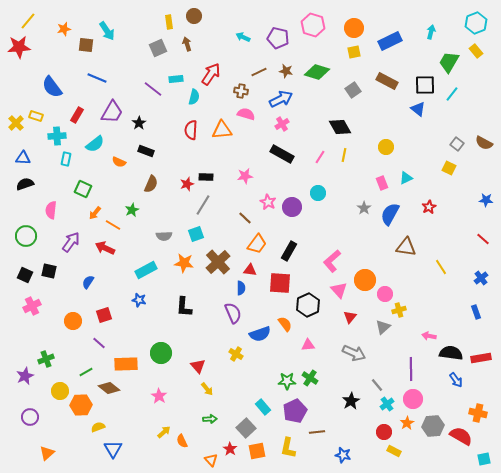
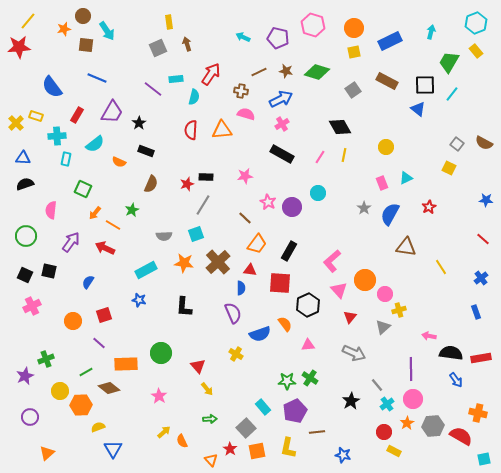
brown circle at (194, 16): moved 111 px left
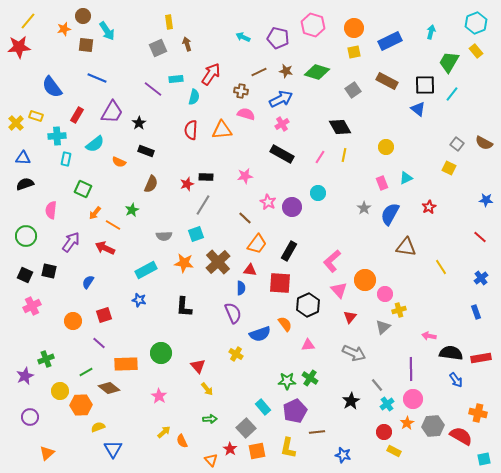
red line at (483, 239): moved 3 px left, 2 px up
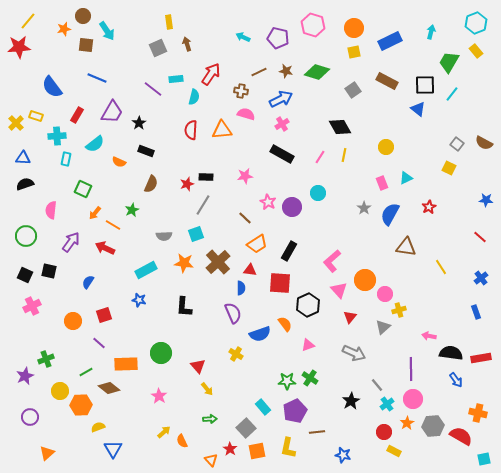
orange trapezoid at (257, 244): rotated 20 degrees clockwise
pink triangle at (308, 345): rotated 16 degrees counterclockwise
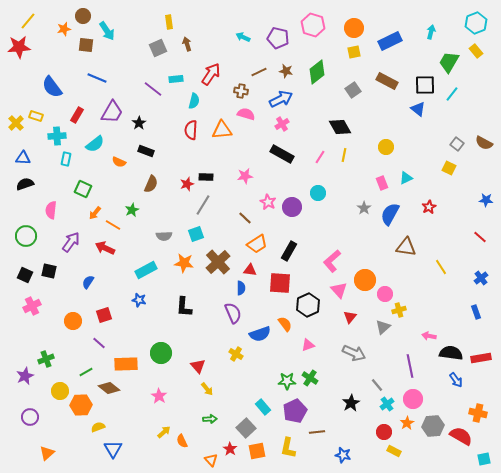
green diamond at (317, 72): rotated 55 degrees counterclockwise
cyan semicircle at (194, 97): moved 4 px down
purple line at (411, 369): moved 1 px left, 3 px up; rotated 10 degrees counterclockwise
black star at (351, 401): moved 2 px down
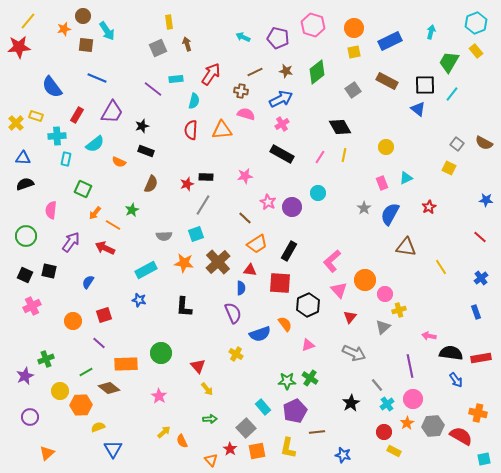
brown line at (259, 72): moved 4 px left
black star at (139, 123): moved 3 px right, 3 px down; rotated 16 degrees clockwise
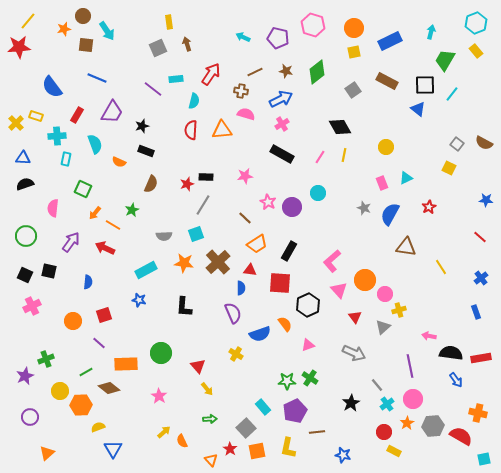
green trapezoid at (449, 62): moved 4 px left, 2 px up
cyan semicircle at (95, 144): rotated 72 degrees counterclockwise
gray star at (364, 208): rotated 16 degrees counterclockwise
pink semicircle at (51, 210): moved 2 px right, 2 px up
blue semicircle at (88, 282): rotated 152 degrees clockwise
red triangle at (350, 317): moved 5 px right; rotated 16 degrees counterclockwise
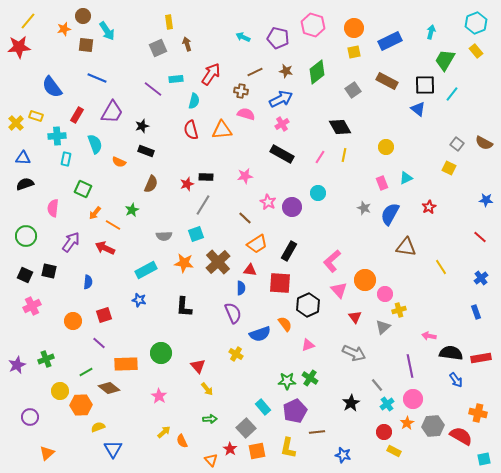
red semicircle at (191, 130): rotated 18 degrees counterclockwise
purple star at (25, 376): moved 8 px left, 11 px up
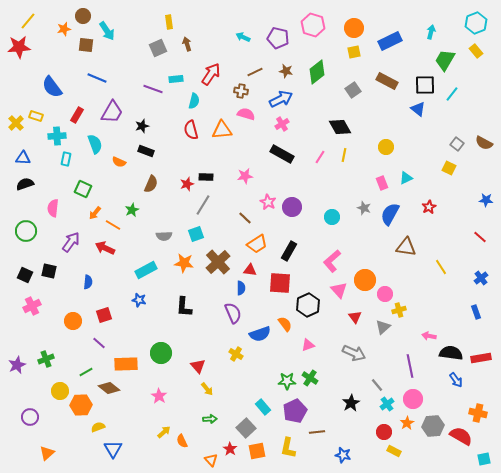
purple line at (153, 89): rotated 18 degrees counterclockwise
cyan circle at (318, 193): moved 14 px right, 24 px down
green circle at (26, 236): moved 5 px up
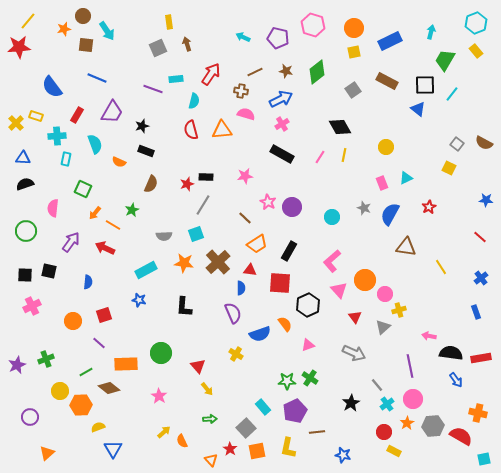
black square at (25, 275): rotated 21 degrees counterclockwise
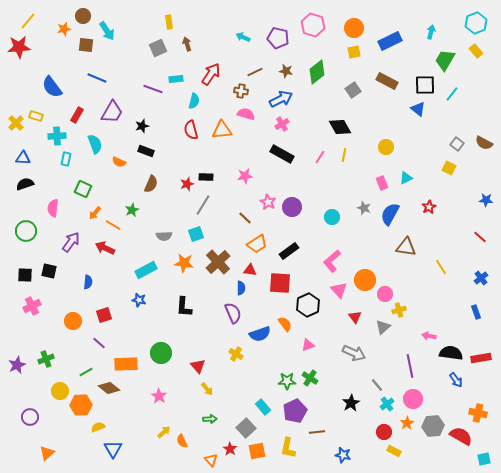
black rectangle at (289, 251): rotated 24 degrees clockwise
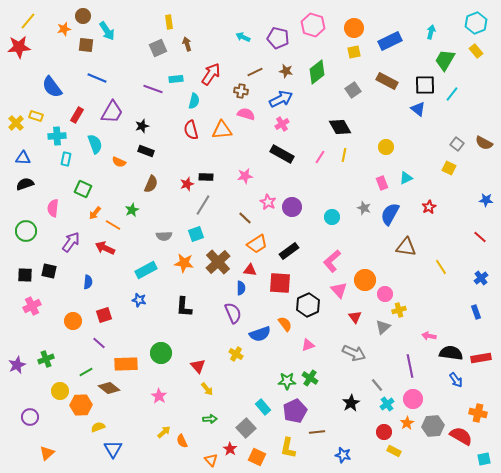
orange square at (257, 451): moved 6 px down; rotated 36 degrees clockwise
